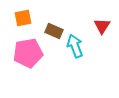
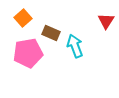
orange square: rotated 30 degrees counterclockwise
red triangle: moved 4 px right, 5 px up
brown rectangle: moved 3 px left, 2 px down
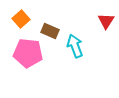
orange square: moved 2 px left, 1 px down
brown rectangle: moved 1 px left, 2 px up
pink pentagon: rotated 16 degrees clockwise
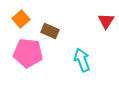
cyan arrow: moved 7 px right, 14 px down
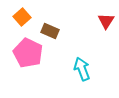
orange square: moved 1 px right, 2 px up
pink pentagon: rotated 20 degrees clockwise
cyan arrow: moved 9 px down
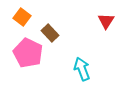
orange square: rotated 12 degrees counterclockwise
brown rectangle: moved 2 px down; rotated 24 degrees clockwise
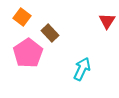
red triangle: moved 1 px right
pink pentagon: rotated 12 degrees clockwise
cyan arrow: rotated 45 degrees clockwise
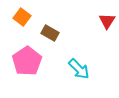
brown rectangle: rotated 18 degrees counterclockwise
pink pentagon: moved 1 px left, 8 px down
cyan arrow: moved 3 px left; rotated 110 degrees clockwise
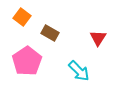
red triangle: moved 9 px left, 17 px down
cyan arrow: moved 2 px down
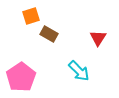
orange square: moved 9 px right, 1 px up; rotated 36 degrees clockwise
brown rectangle: moved 1 px left, 1 px down
pink pentagon: moved 6 px left, 16 px down
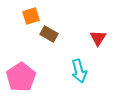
cyan arrow: rotated 30 degrees clockwise
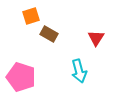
red triangle: moved 2 px left
pink pentagon: rotated 20 degrees counterclockwise
